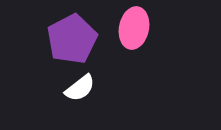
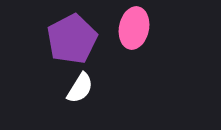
white semicircle: rotated 20 degrees counterclockwise
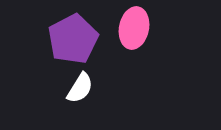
purple pentagon: moved 1 px right
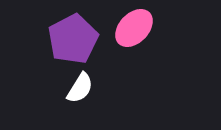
pink ellipse: rotated 33 degrees clockwise
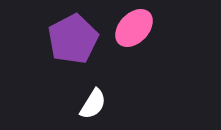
white semicircle: moved 13 px right, 16 px down
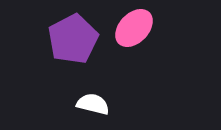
white semicircle: rotated 108 degrees counterclockwise
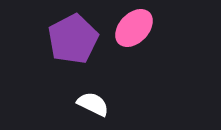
white semicircle: rotated 12 degrees clockwise
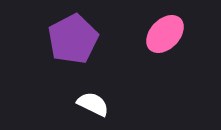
pink ellipse: moved 31 px right, 6 px down
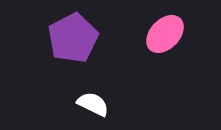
purple pentagon: moved 1 px up
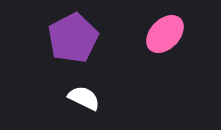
white semicircle: moved 9 px left, 6 px up
